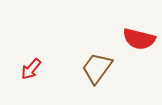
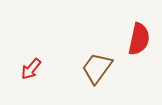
red semicircle: rotated 92 degrees counterclockwise
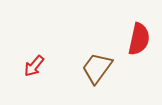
red arrow: moved 3 px right, 3 px up
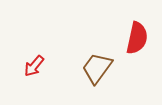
red semicircle: moved 2 px left, 1 px up
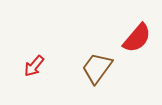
red semicircle: rotated 28 degrees clockwise
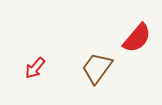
red arrow: moved 1 px right, 2 px down
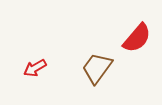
red arrow: rotated 20 degrees clockwise
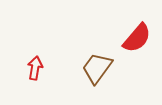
red arrow: rotated 130 degrees clockwise
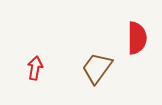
red semicircle: rotated 40 degrees counterclockwise
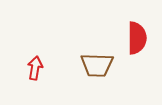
brown trapezoid: moved 3 px up; rotated 124 degrees counterclockwise
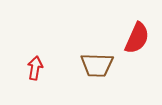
red semicircle: rotated 24 degrees clockwise
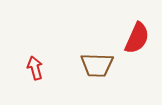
red arrow: rotated 25 degrees counterclockwise
